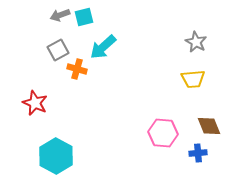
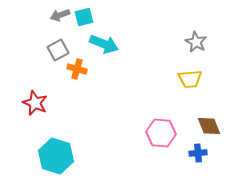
cyan arrow: moved 1 px right, 3 px up; rotated 116 degrees counterclockwise
yellow trapezoid: moved 3 px left
pink hexagon: moved 2 px left
cyan hexagon: rotated 12 degrees counterclockwise
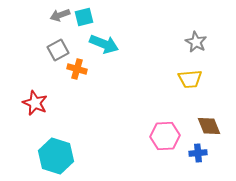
pink hexagon: moved 4 px right, 3 px down; rotated 8 degrees counterclockwise
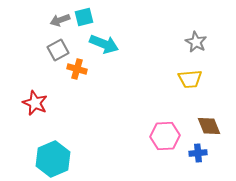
gray arrow: moved 5 px down
cyan hexagon: moved 3 px left, 3 px down; rotated 20 degrees clockwise
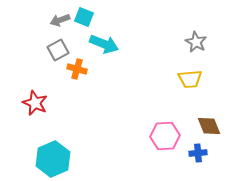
cyan square: rotated 36 degrees clockwise
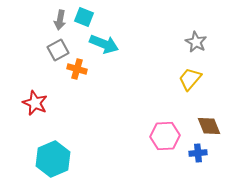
gray arrow: rotated 60 degrees counterclockwise
yellow trapezoid: rotated 135 degrees clockwise
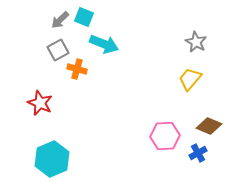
gray arrow: rotated 36 degrees clockwise
red star: moved 5 px right
brown diamond: rotated 45 degrees counterclockwise
blue cross: rotated 24 degrees counterclockwise
cyan hexagon: moved 1 px left
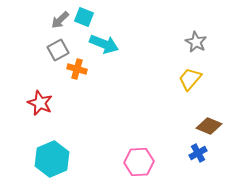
pink hexagon: moved 26 px left, 26 px down
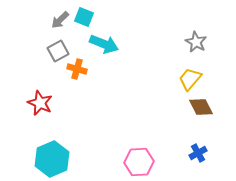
gray square: moved 1 px down
brown diamond: moved 8 px left, 19 px up; rotated 40 degrees clockwise
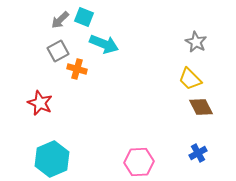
yellow trapezoid: rotated 85 degrees counterclockwise
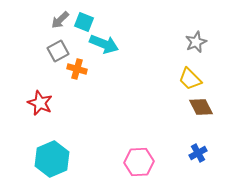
cyan square: moved 5 px down
gray star: rotated 20 degrees clockwise
